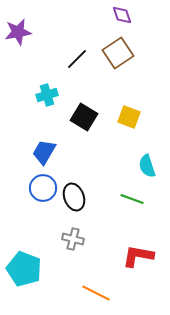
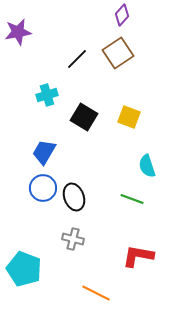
purple diamond: rotated 60 degrees clockwise
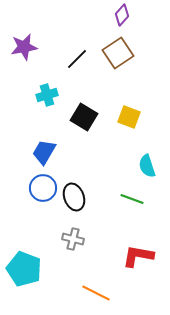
purple star: moved 6 px right, 15 px down
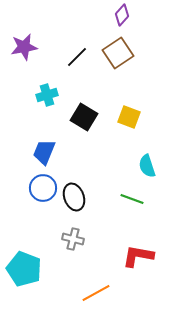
black line: moved 2 px up
blue trapezoid: rotated 8 degrees counterclockwise
orange line: rotated 56 degrees counterclockwise
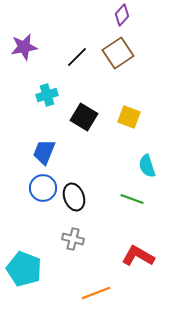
red L-shape: rotated 20 degrees clockwise
orange line: rotated 8 degrees clockwise
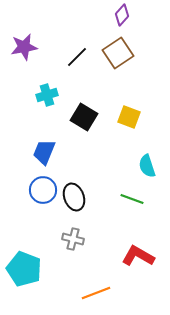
blue circle: moved 2 px down
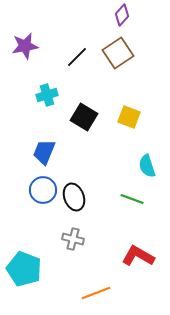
purple star: moved 1 px right, 1 px up
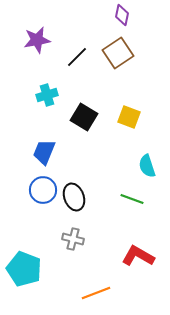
purple diamond: rotated 30 degrees counterclockwise
purple star: moved 12 px right, 6 px up
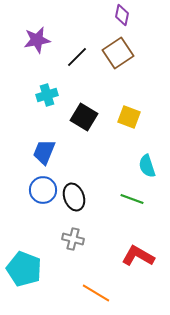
orange line: rotated 52 degrees clockwise
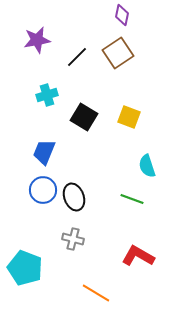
cyan pentagon: moved 1 px right, 1 px up
